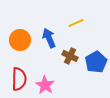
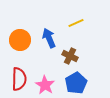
blue pentagon: moved 20 px left, 21 px down
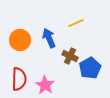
blue pentagon: moved 14 px right, 15 px up
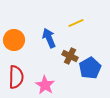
orange circle: moved 6 px left
red semicircle: moved 3 px left, 2 px up
